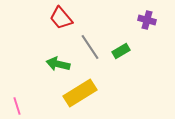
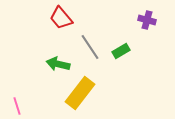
yellow rectangle: rotated 20 degrees counterclockwise
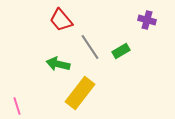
red trapezoid: moved 2 px down
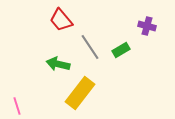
purple cross: moved 6 px down
green rectangle: moved 1 px up
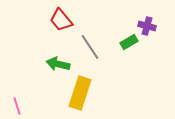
green rectangle: moved 8 px right, 8 px up
yellow rectangle: rotated 20 degrees counterclockwise
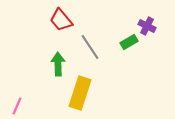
purple cross: rotated 12 degrees clockwise
green arrow: rotated 75 degrees clockwise
pink line: rotated 42 degrees clockwise
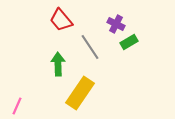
purple cross: moved 31 px left, 2 px up
yellow rectangle: rotated 16 degrees clockwise
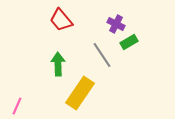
gray line: moved 12 px right, 8 px down
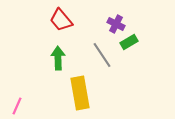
green arrow: moved 6 px up
yellow rectangle: rotated 44 degrees counterclockwise
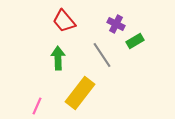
red trapezoid: moved 3 px right, 1 px down
green rectangle: moved 6 px right, 1 px up
yellow rectangle: rotated 48 degrees clockwise
pink line: moved 20 px right
